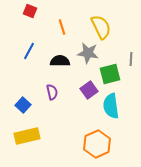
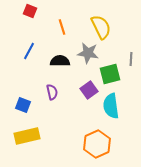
blue square: rotated 21 degrees counterclockwise
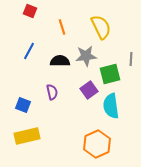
gray star: moved 2 px left, 3 px down; rotated 15 degrees counterclockwise
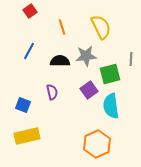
red square: rotated 32 degrees clockwise
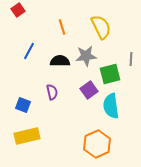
red square: moved 12 px left, 1 px up
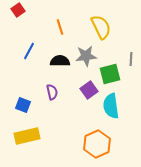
orange line: moved 2 px left
